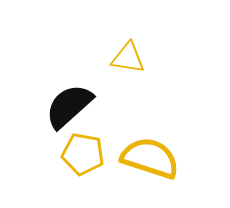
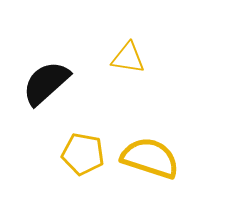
black semicircle: moved 23 px left, 23 px up
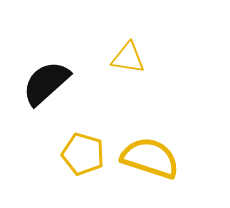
yellow pentagon: rotated 6 degrees clockwise
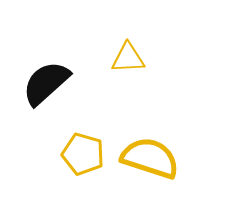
yellow triangle: rotated 12 degrees counterclockwise
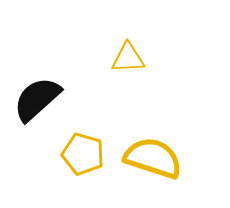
black semicircle: moved 9 px left, 16 px down
yellow semicircle: moved 3 px right
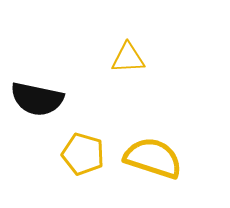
black semicircle: rotated 126 degrees counterclockwise
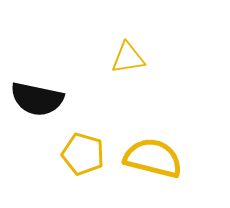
yellow triangle: rotated 6 degrees counterclockwise
yellow semicircle: rotated 4 degrees counterclockwise
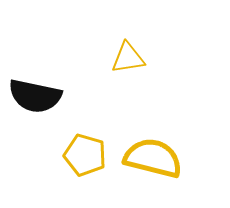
black semicircle: moved 2 px left, 3 px up
yellow pentagon: moved 2 px right, 1 px down
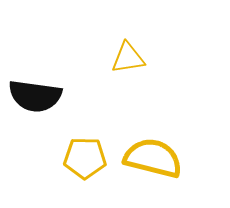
black semicircle: rotated 4 degrees counterclockwise
yellow pentagon: moved 3 px down; rotated 15 degrees counterclockwise
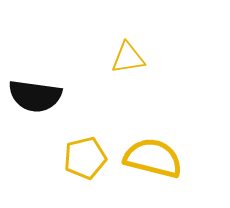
yellow pentagon: rotated 15 degrees counterclockwise
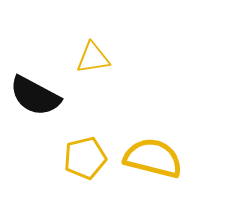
yellow triangle: moved 35 px left
black semicircle: rotated 20 degrees clockwise
